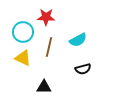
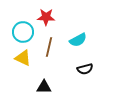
black semicircle: moved 2 px right
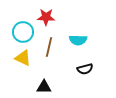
cyan semicircle: rotated 30 degrees clockwise
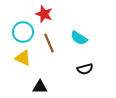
red star: moved 2 px left, 3 px up; rotated 18 degrees clockwise
cyan semicircle: moved 1 px right, 2 px up; rotated 30 degrees clockwise
brown line: moved 4 px up; rotated 36 degrees counterclockwise
black triangle: moved 4 px left
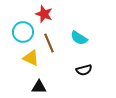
yellow triangle: moved 8 px right
black semicircle: moved 1 px left, 1 px down
black triangle: moved 1 px left
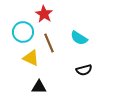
red star: rotated 12 degrees clockwise
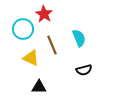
cyan circle: moved 3 px up
cyan semicircle: rotated 144 degrees counterclockwise
brown line: moved 3 px right, 2 px down
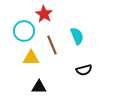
cyan circle: moved 1 px right, 2 px down
cyan semicircle: moved 2 px left, 2 px up
yellow triangle: rotated 24 degrees counterclockwise
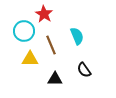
brown line: moved 1 px left
yellow triangle: moved 1 px left, 1 px down
black semicircle: rotated 70 degrees clockwise
black triangle: moved 16 px right, 8 px up
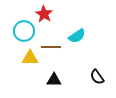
cyan semicircle: rotated 78 degrees clockwise
brown line: moved 2 px down; rotated 66 degrees counterclockwise
yellow triangle: moved 1 px up
black semicircle: moved 13 px right, 7 px down
black triangle: moved 1 px left, 1 px down
